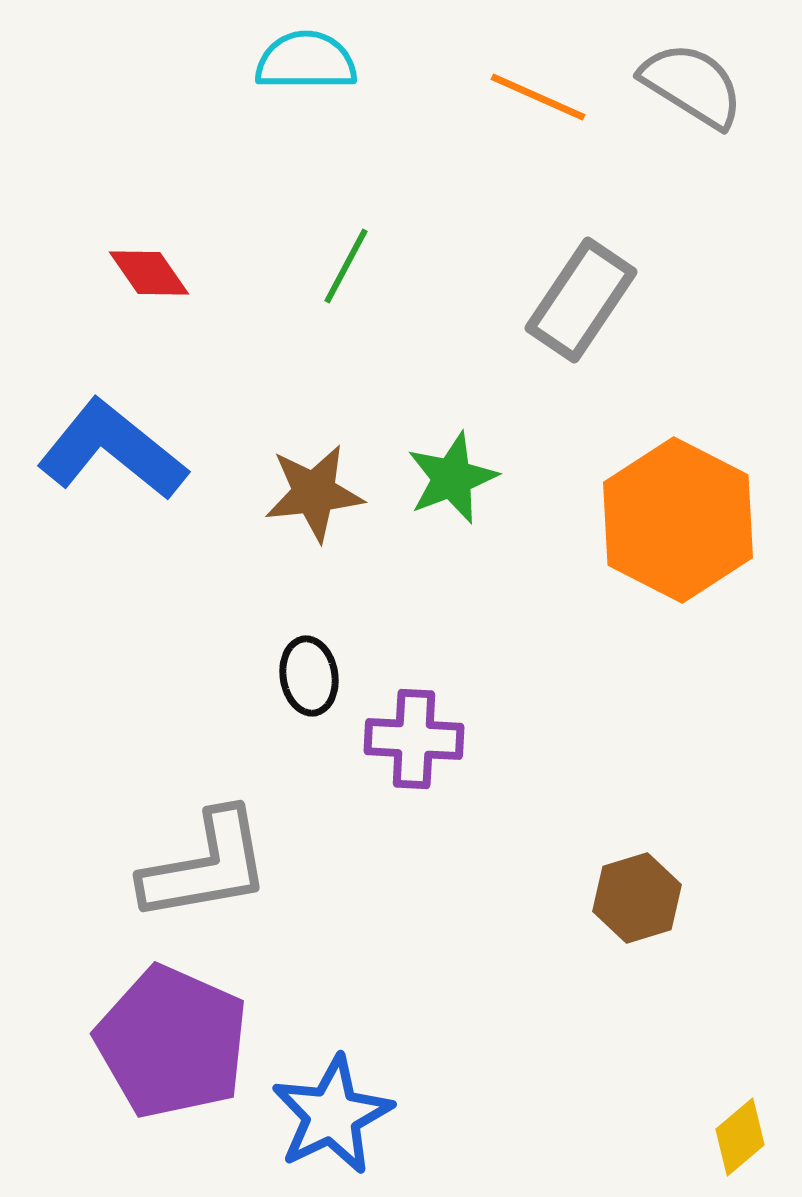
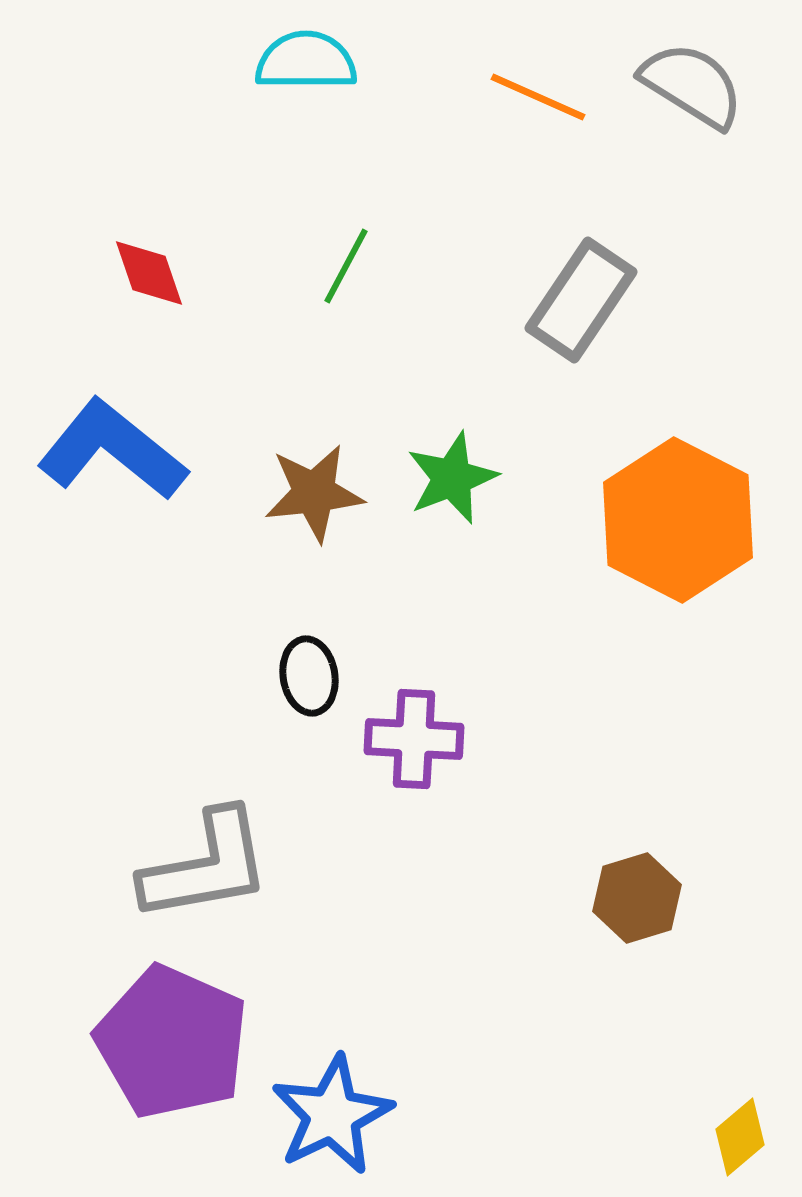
red diamond: rotated 16 degrees clockwise
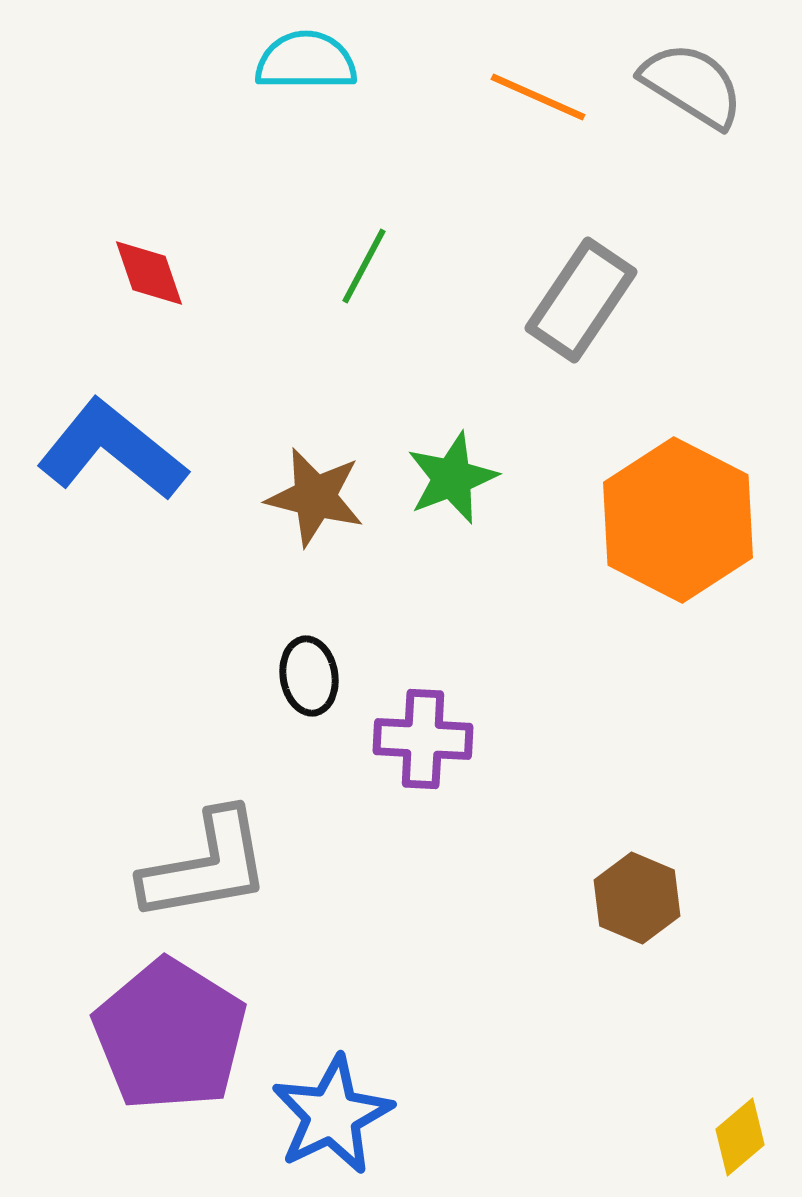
green line: moved 18 px right
brown star: moved 1 px right, 4 px down; rotated 20 degrees clockwise
purple cross: moved 9 px right
brown hexagon: rotated 20 degrees counterclockwise
purple pentagon: moved 2 px left, 7 px up; rotated 8 degrees clockwise
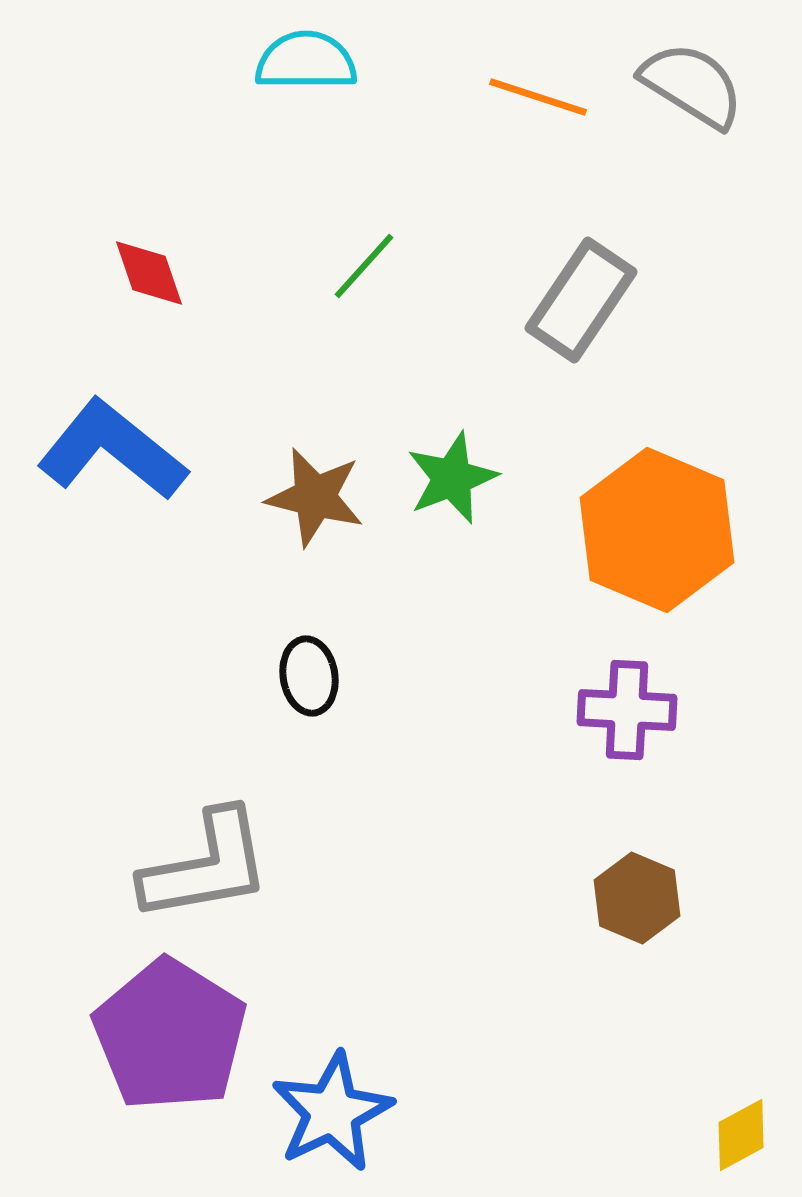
orange line: rotated 6 degrees counterclockwise
green line: rotated 14 degrees clockwise
orange hexagon: moved 21 px left, 10 px down; rotated 4 degrees counterclockwise
purple cross: moved 204 px right, 29 px up
blue star: moved 3 px up
yellow diamond: moved 1 px right, 2 px up; rotated 12 degrees clockwise
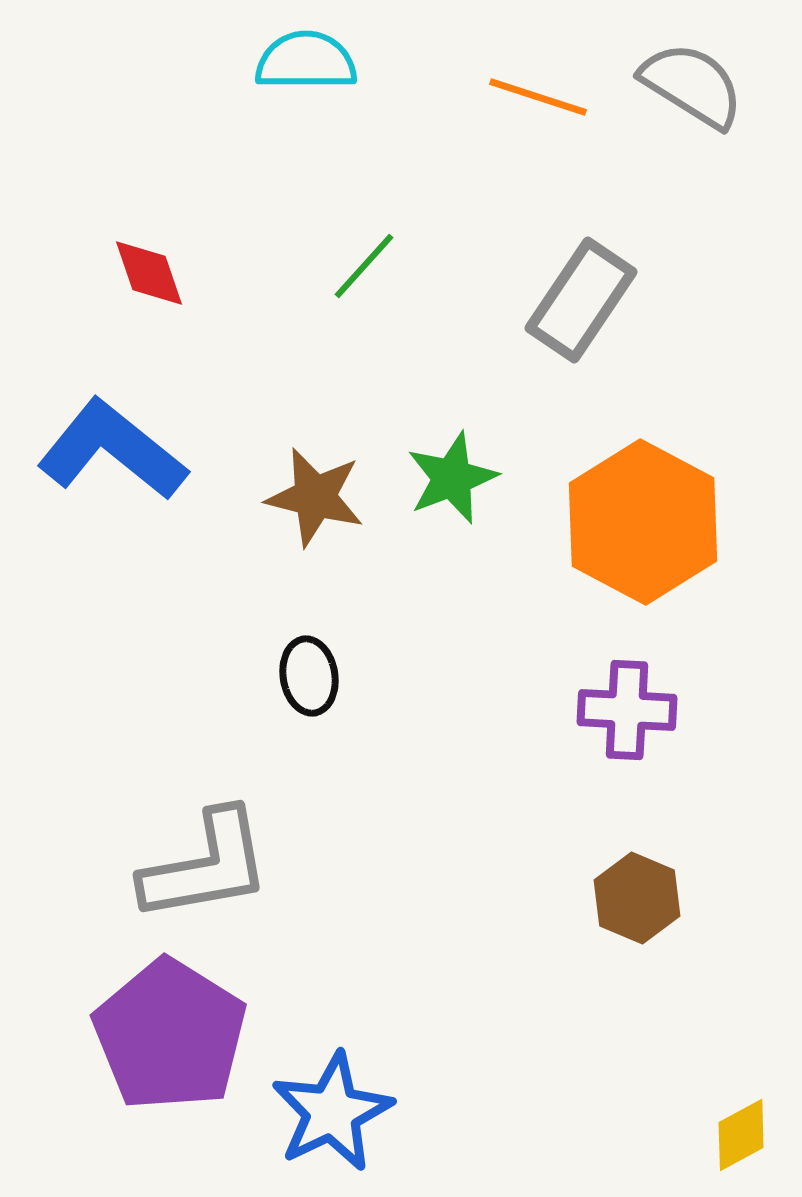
orange hexagon: moved 14 px left, 8 px up; rotated 5 degrees clockwise
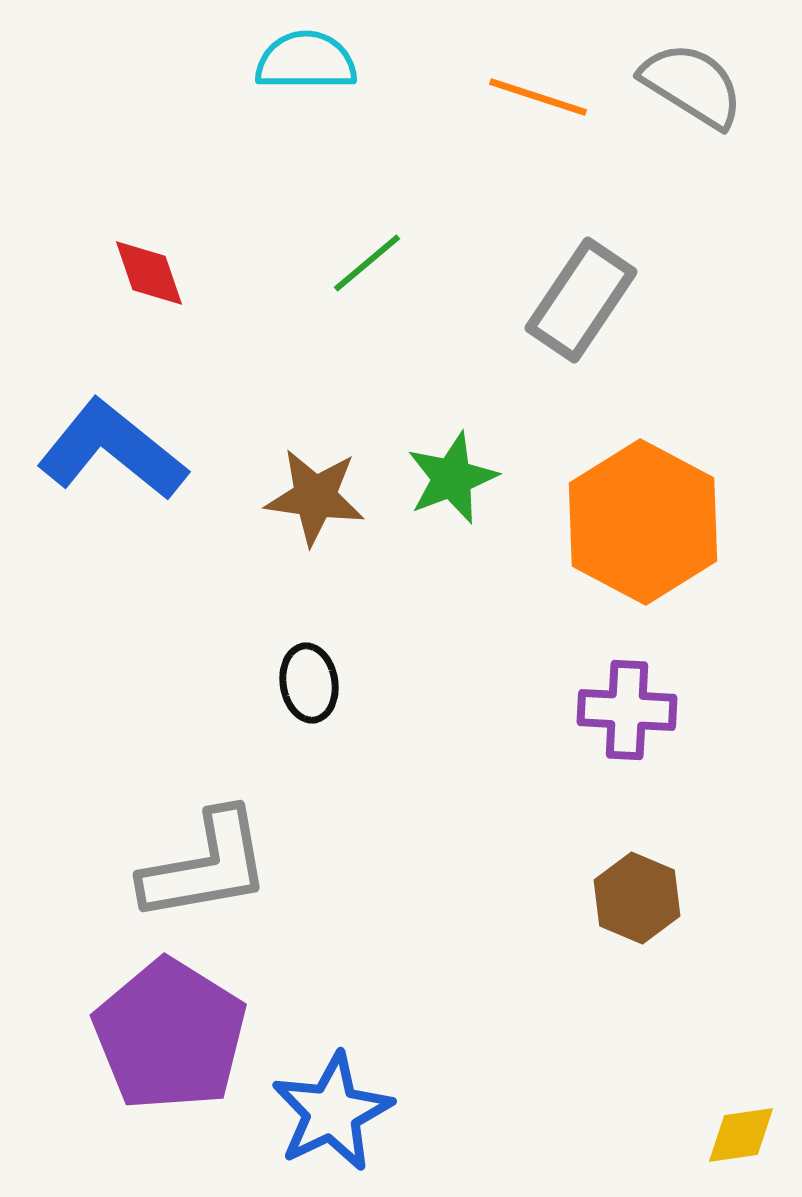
green line: moved 3 px right, 3 px up; rotated 8 degrees clockwise
brown star: rotated 6 degrees counterclockwise
black ellipse: moved 7 px down
yellow diamond: rotated 20 degrees clockwise
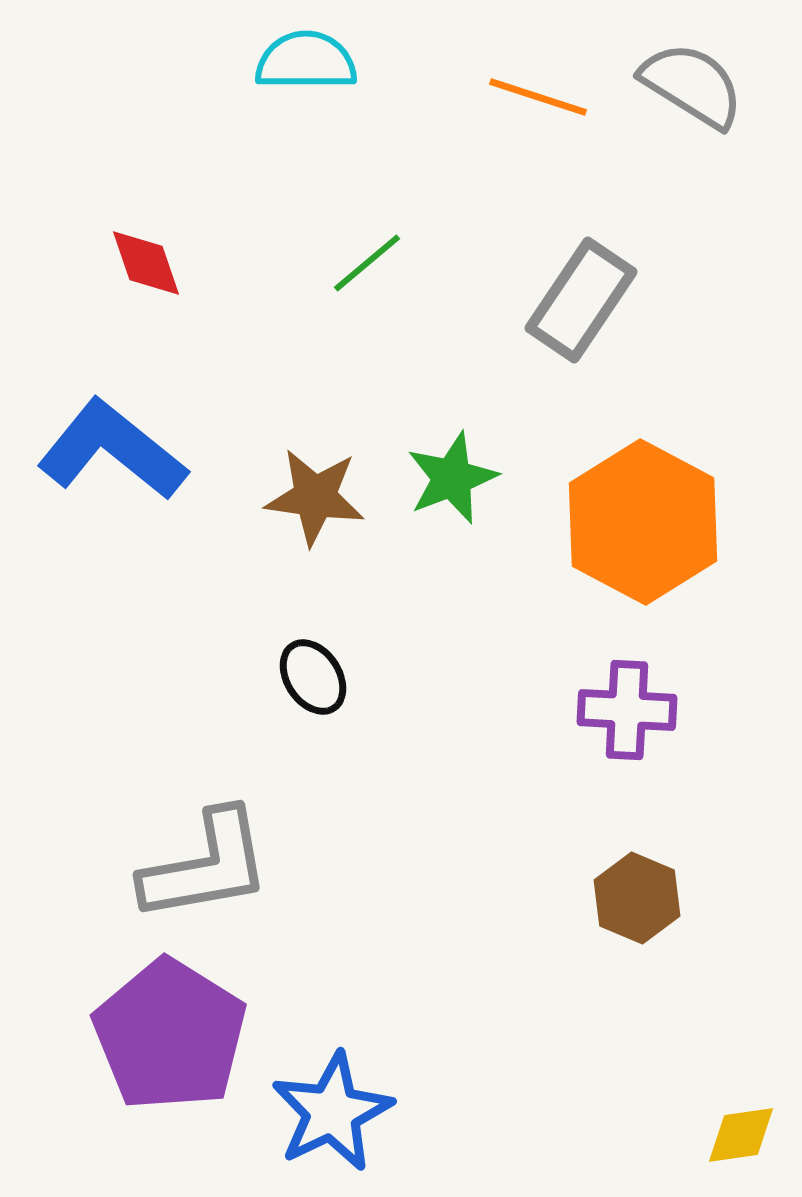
red diamond: moved 3 px left, 10 px up
black ellipse: moved 4 px right, 6 px up; rotated 24 degrees counterclockwise
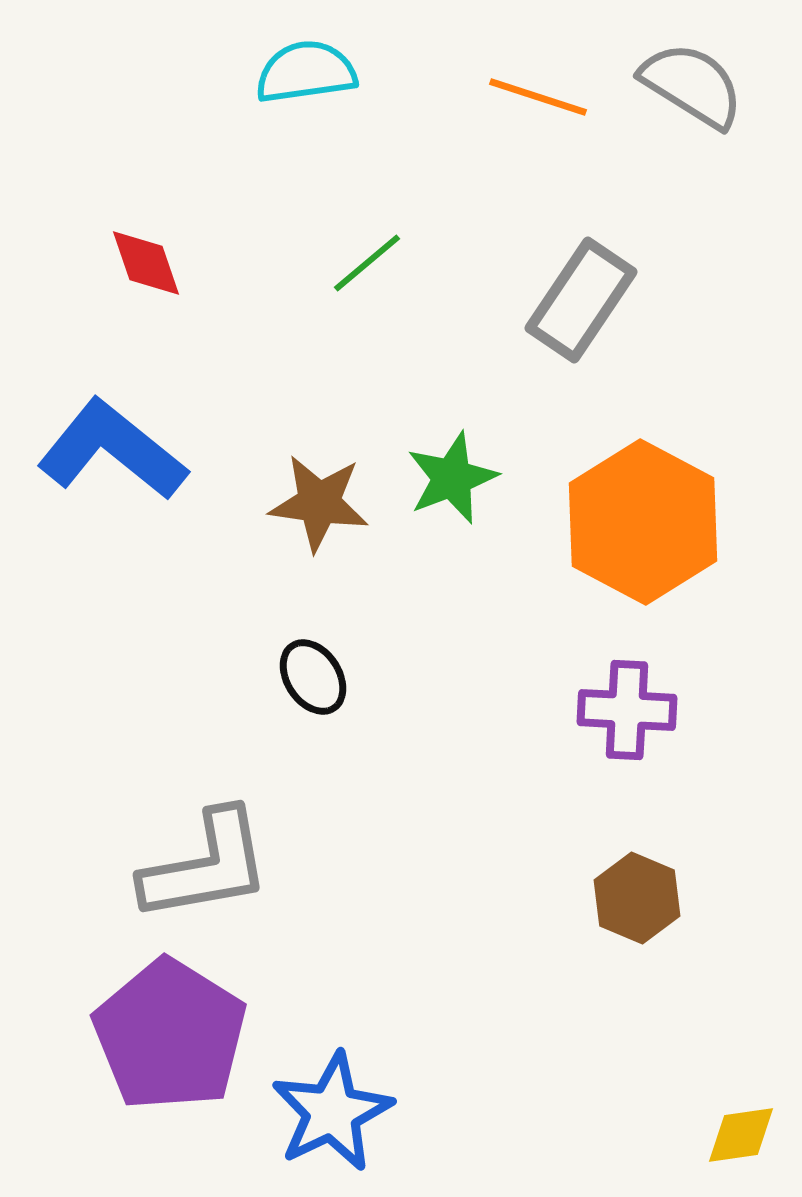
cyan semicircle: moved 11 px down; rotated 8 degrees counterclockwise
brown star: moved 4 px right, 6 px down
